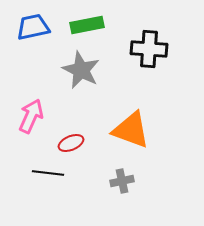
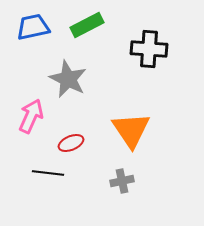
green rectangle: rotated 16 degrees counterclockwise
gray star: moved 13 px left, 9 px down
orange triangle: rotated 36 degrees clockwise
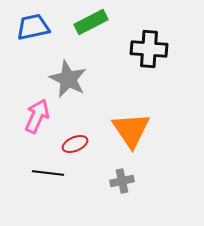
green rectangle: moved 4 px right, 3 px up
pink arrow: moved 6 px right
red ellipse: moved 4 px right, 1 px down
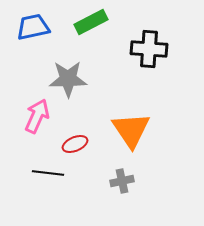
gray star: rotated 27 degrees counterclockwise
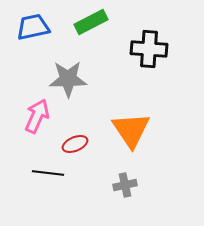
gray cross: moved 3 px right, 4 px down
